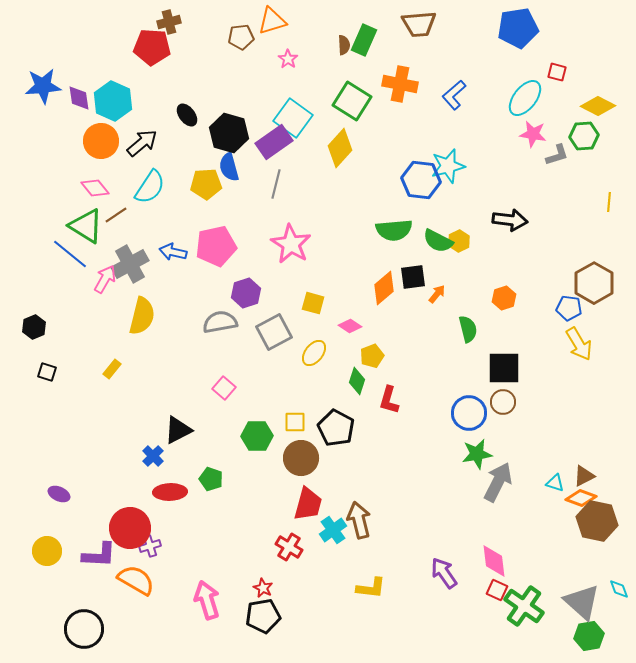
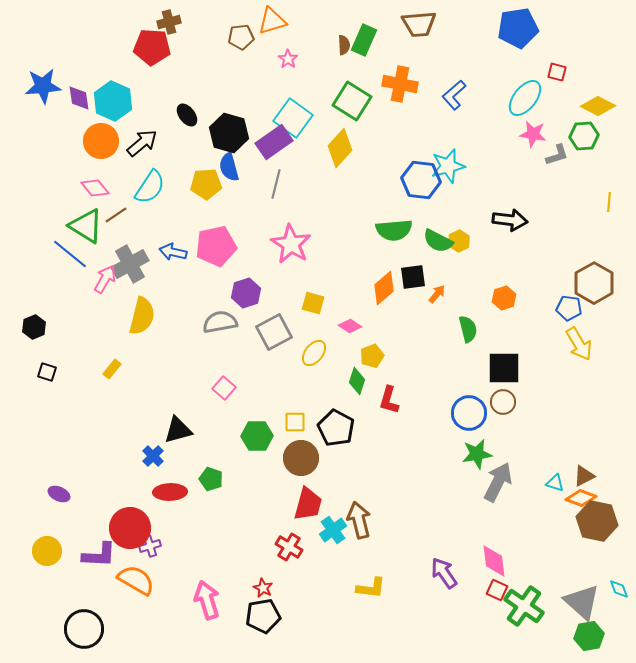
black triangle at (178, 430): rotated 12 degrees clockwise
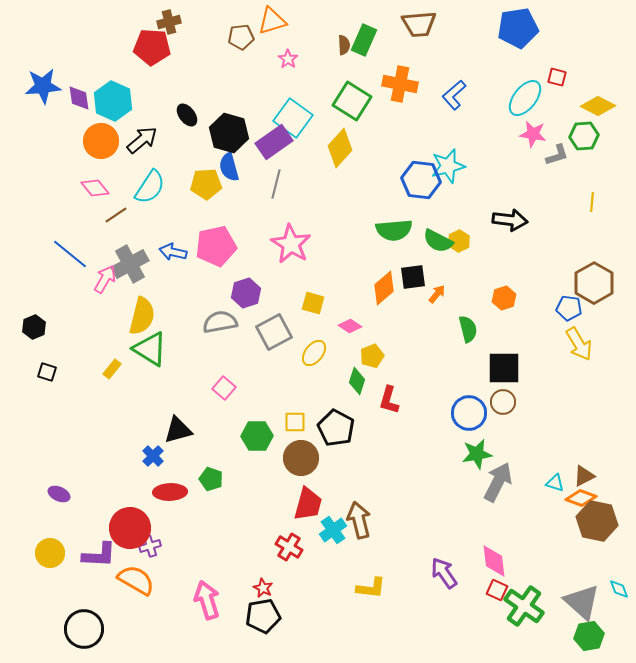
red square at (557, 72): moved 5 px down
black arrow at (142, 143): moved 3 px up
yellow line at (609, 202): moved 17 px left
green triangle at (86, 226): moved 64 px right, 123 px down
yellow circle at (47, 551): moved 3 px right, 2 px down
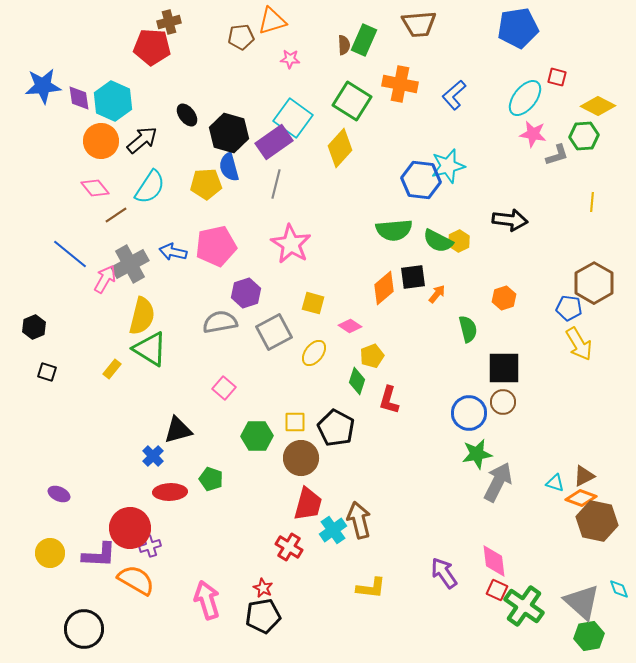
pink star at (288, 59): moved 2 px right; rotated 30 degrees counterclockwise
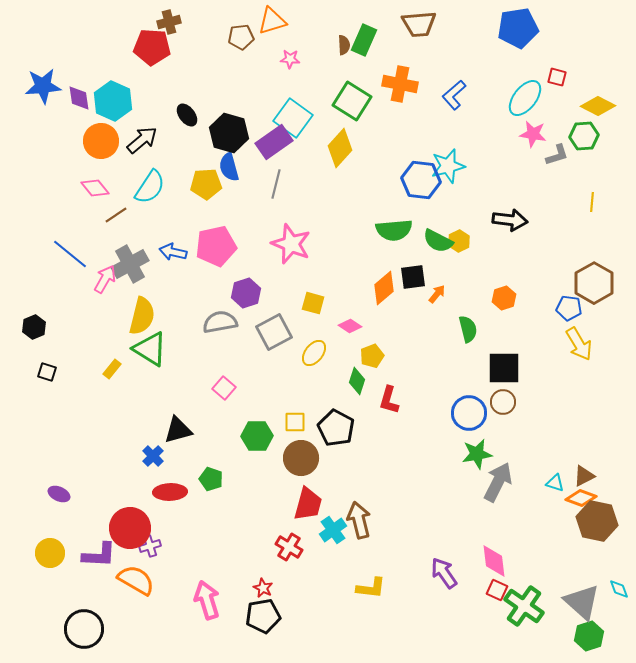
pink star at (291, 244): rotated 9 degrees counterclockwise
green hexagon at (589, 636): rotated 8 degrees counterclockwise
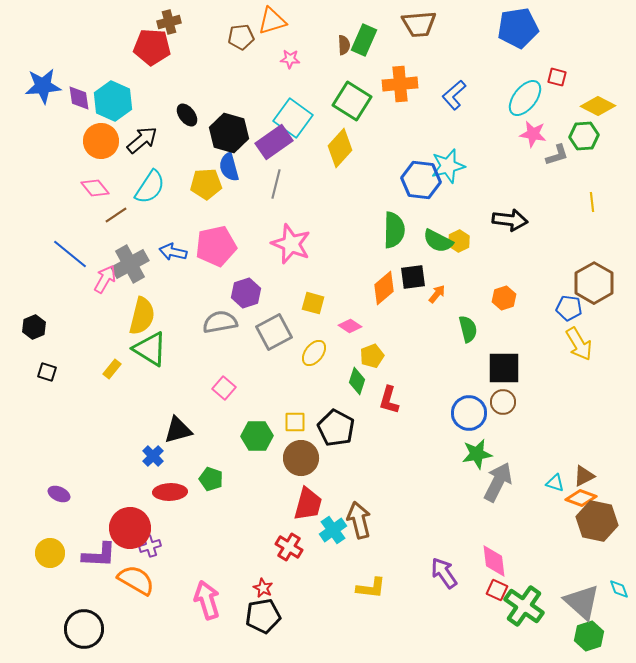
orange cross at (400, 84): rotated 16 degrees counterclockwise
yellow line at (592, 202): rotated 12 degrees counterclockwise
green semicircle at (394, 230): rotated 84 degrees counterclockwise
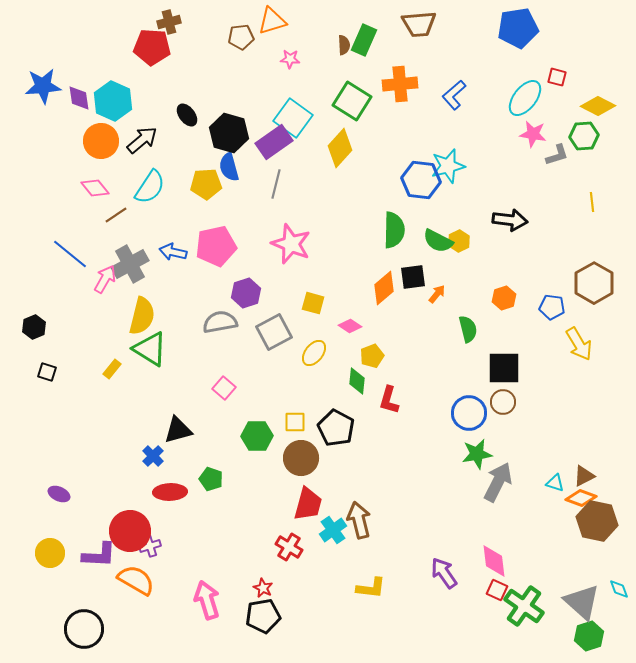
blue pentagon at (569, 308): moved 17 px left, 1 px up
green diamond at (357, 381): rotated 12 degrees counterclockwise
red circle at (130, 528): moved 3 px down
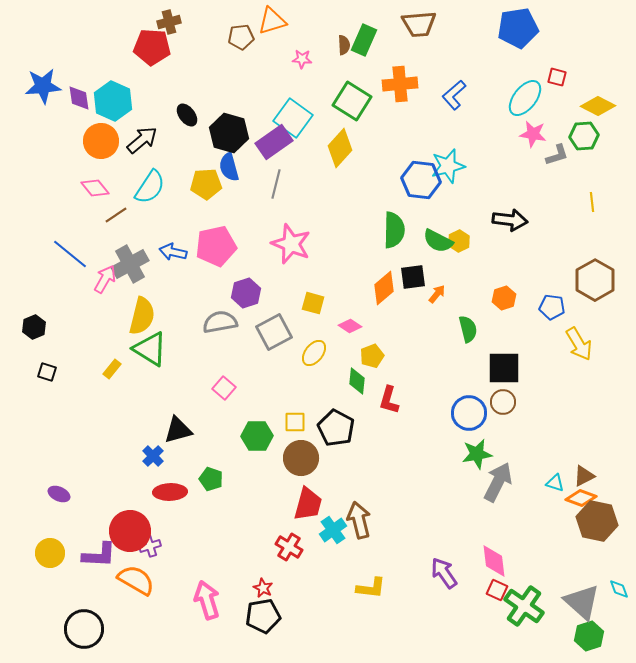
pink star at (290, 59): moved 12 px right
brown hexagon at (594, 283): moved 1 px right, 3 px up
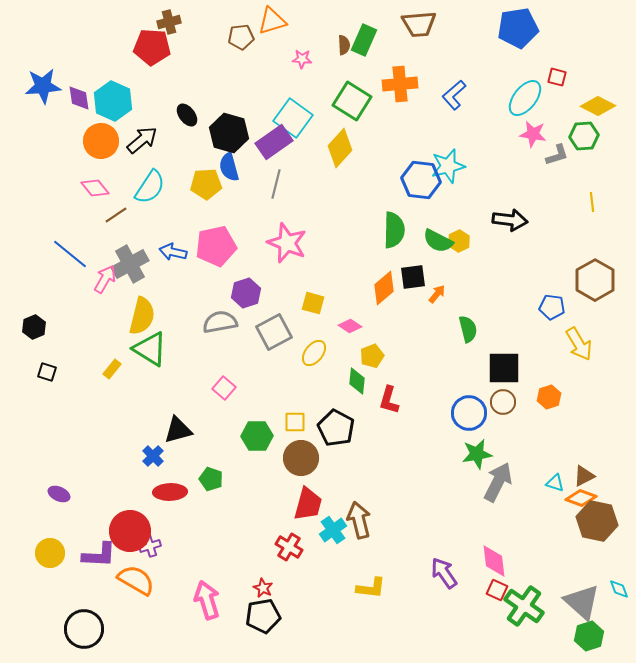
pink star at (291, 244): moved 4 px left, 1 px up
orange hexagon at (504, 298): moved 45 px right, 99 px down
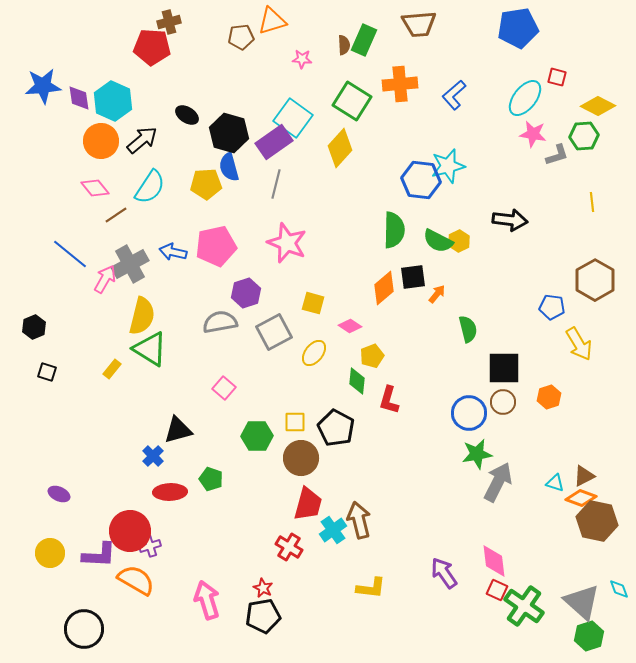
black ellipse at (187, 115): rotated 20 degrees counterclockwise
